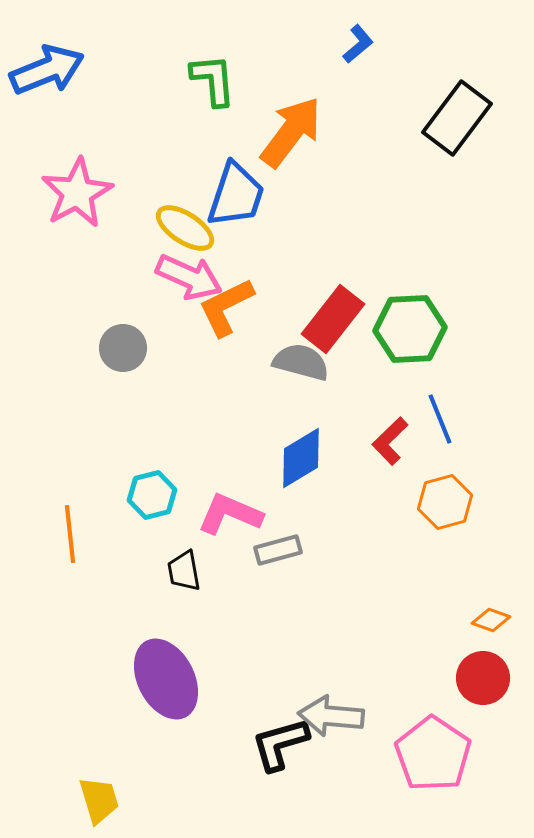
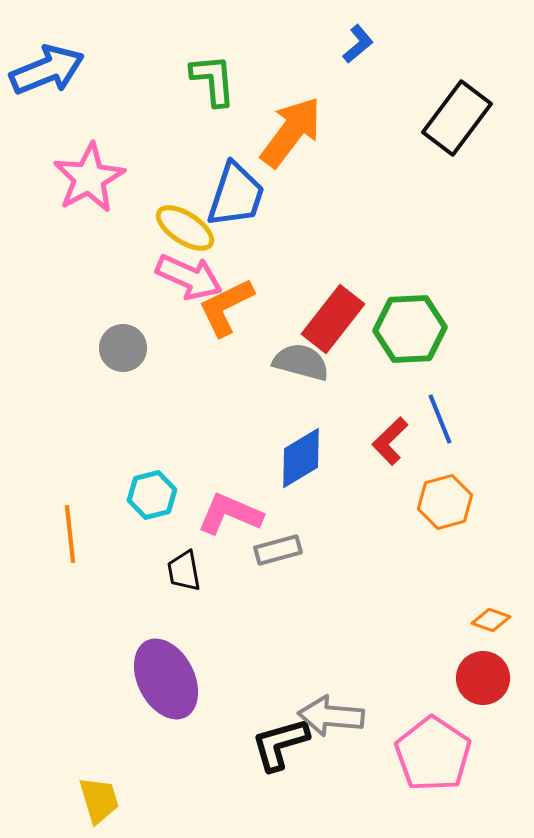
pink star: moved 12 px right, 15 px up
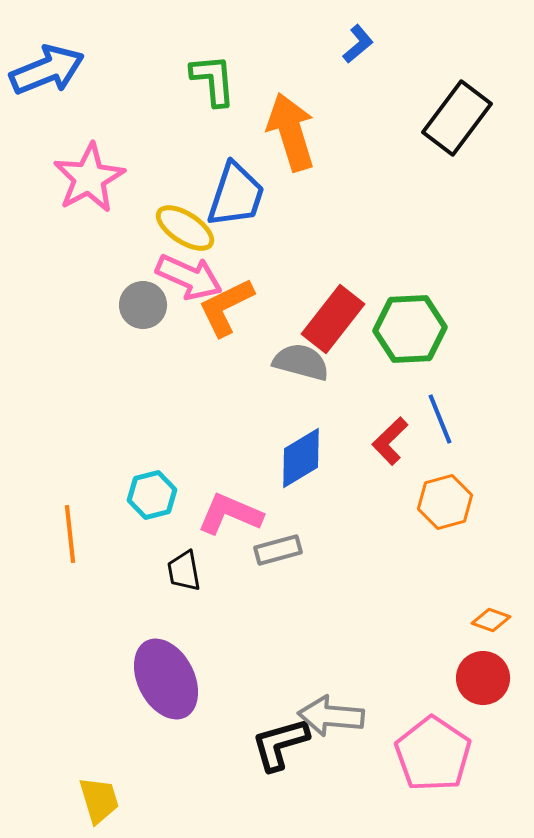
orange arrow: rotated 54 degrees counterclockwise
gray circle: moved 20 px right, 43 px up
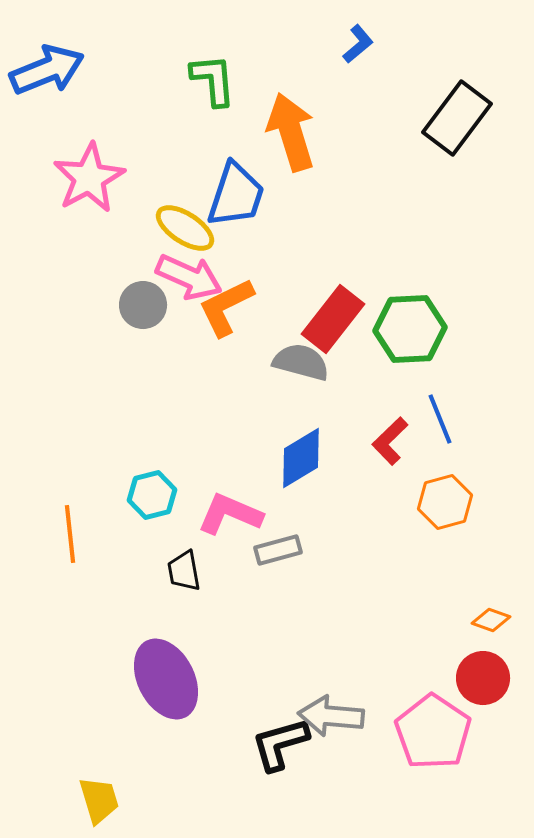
pink pentagon: moved 22 px up
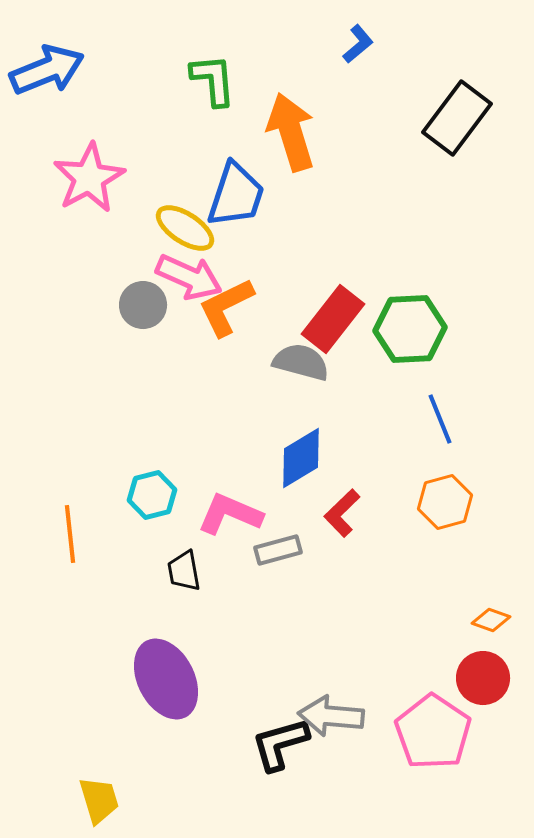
red L-shape: moved 48 px left, 72 px down
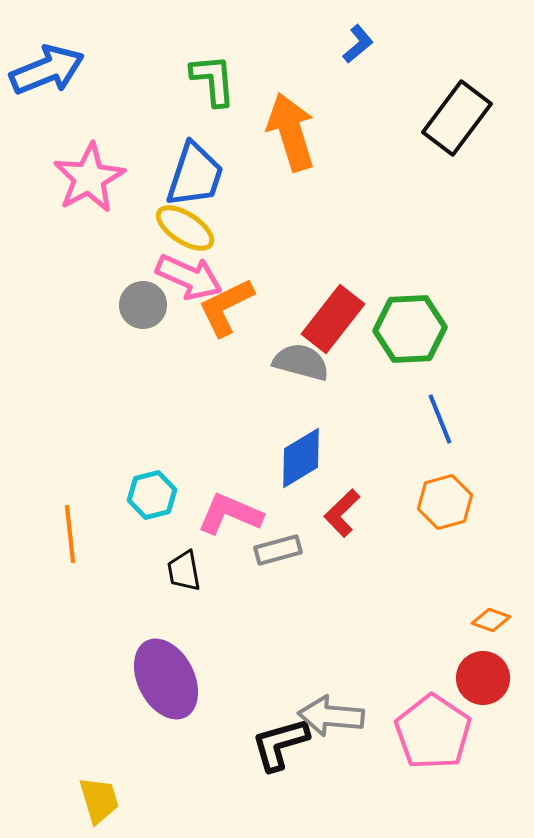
blue trapezoid: moved 41 px left, 20 px up
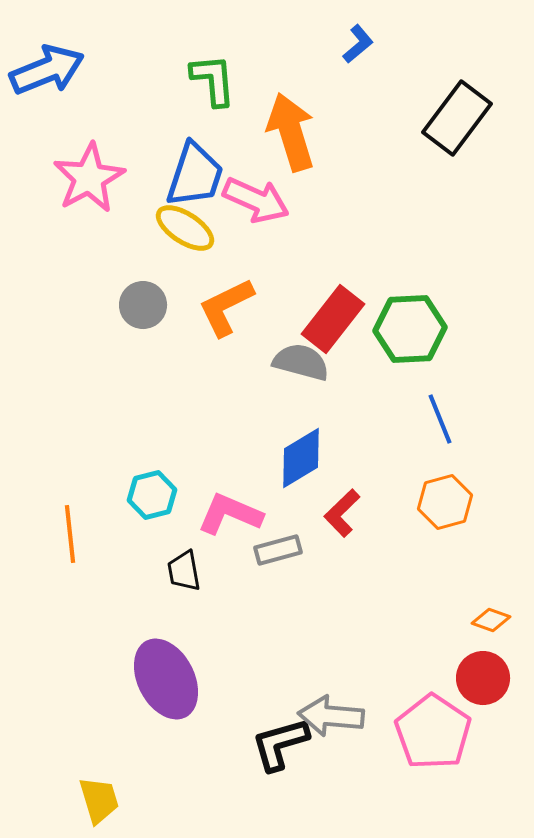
pink arrow: moved 67 px right, 77 px up
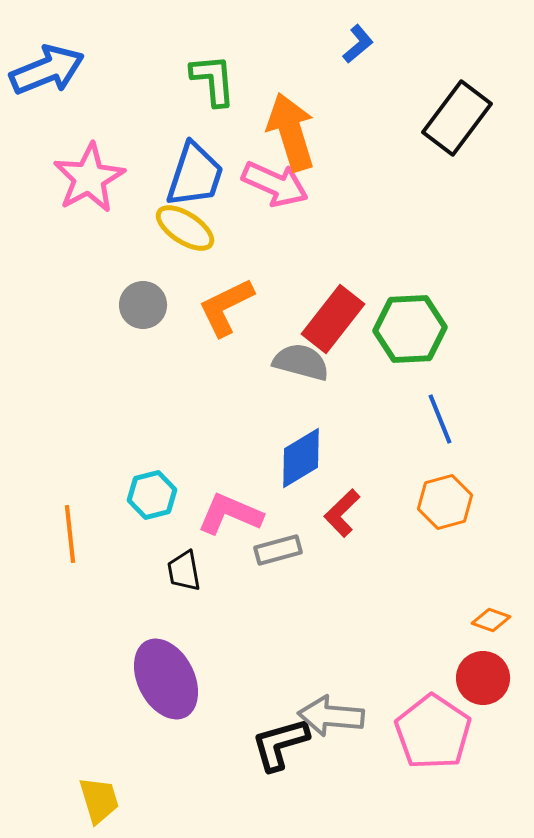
pink arrow: moved 19 px right, 16 px up
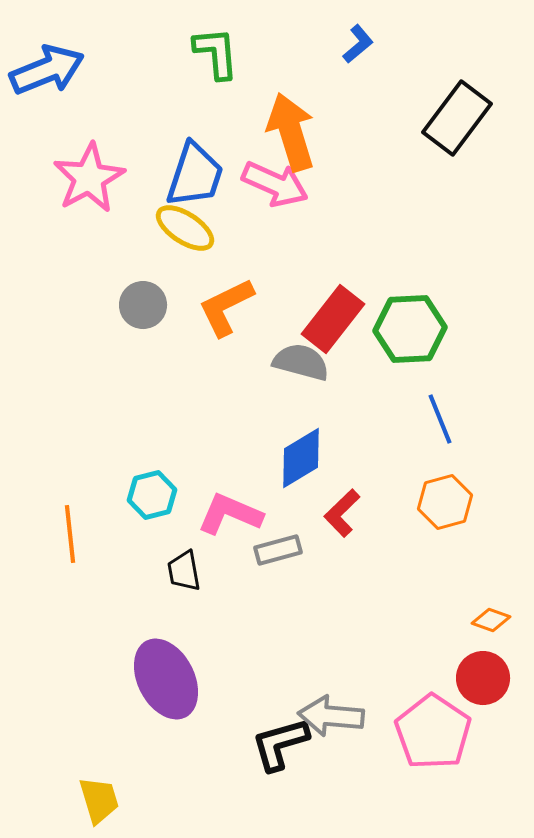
green L-shape: moved 3 px right, 27 px up
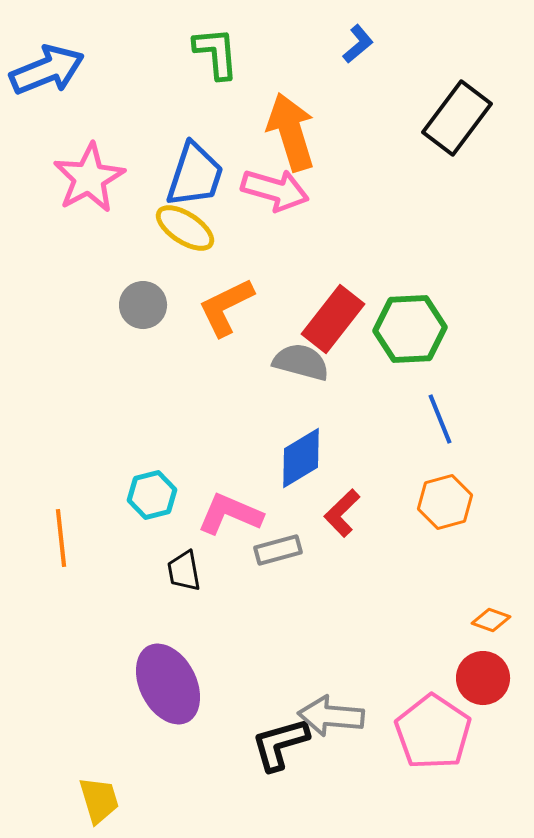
pink arrow: moved 6 px down; rotated 8 degrees counterclockwise
orange line: moved 9 px left, 4 px down
purple ellipse: moved 2 px right, 5 px down
